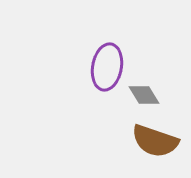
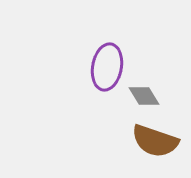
gray diamond: moved 1 px down
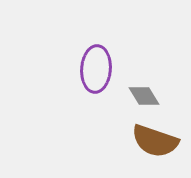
purple ellipse: moved 11 px left, 2 px down; rotated 6 degrees counterclockwise
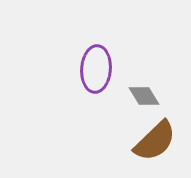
brown semicircle: rotated 63 degrees counterclockwise
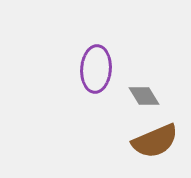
brown semicircle: rotated 21 degrees clockwise
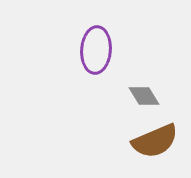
purple ellipse: moved 19 px up
